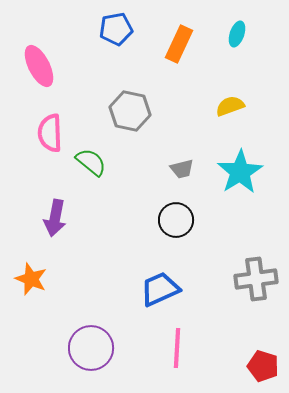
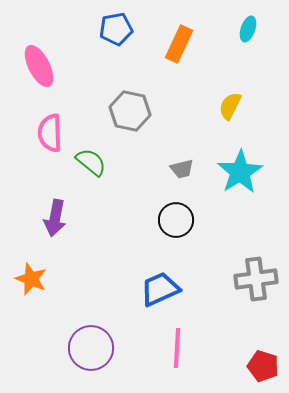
cyan ellipse: moved 11 px right, 5 px up
yellow semicircle: rotated 44 degrees counterclockwise
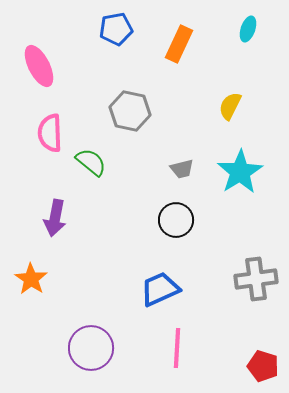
orange star: rotated 12 degrees clockwise
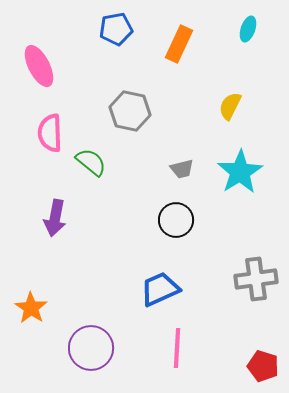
orange star: moved 29 px down
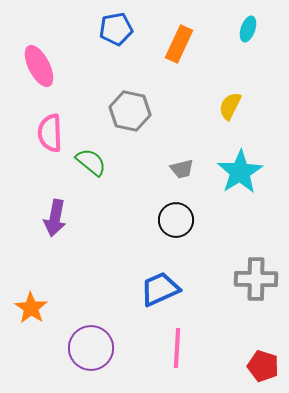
gray cross: rotated 9 degrees clockwise
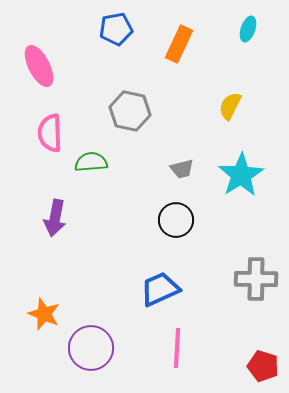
green semicircle: rotated 44 degrees counterclockwise
cyan star: moved 1 px right, 3 px down
orange star: moved 13 px right, 6 px down; rotated 12 degrees counterclockwise
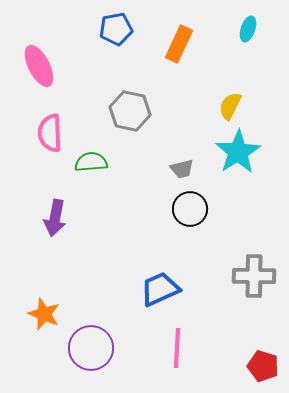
cyan star: moved 3 px left, 23 px up
black circle: moved 14 px right, 11 px up
gray cross: moved 2 px left, 3 px up
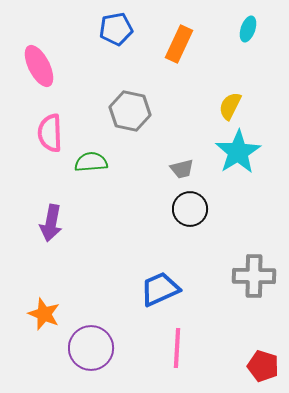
purple arrow: moved 4 px left, 5 px down
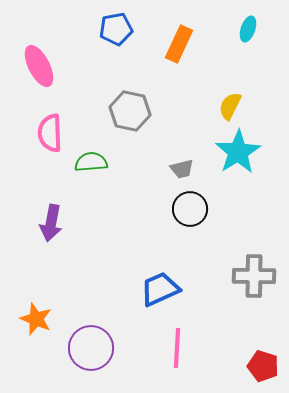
orange star: moved 8 px left, 5 px down
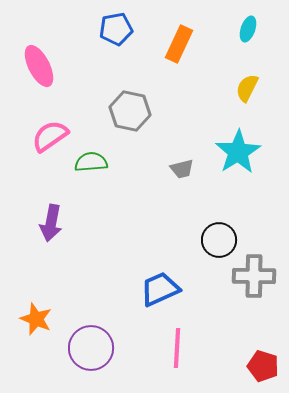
yellow semicircle: moved 17 px right, 18 px up
pink semicircle: moved 3 px down; rotated 57 degrees clockwise
black circle: moved 29 px right, 31 px down
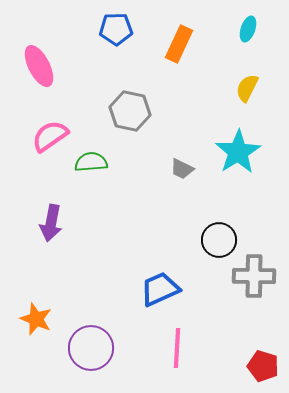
blue pentagon: rotated 8 degrees clockwise
gray trapezoid: rotated 40 degrees clockwise
